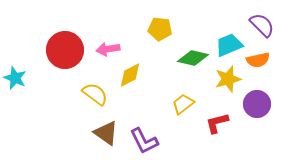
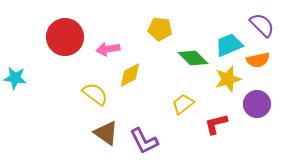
red circle: moved 13 px up
green diamond: rotated 32 degrees clockwise
cyan star: rotated 15 degrees counterclockwise
red L-shape: moved 1 px left, 1 px down
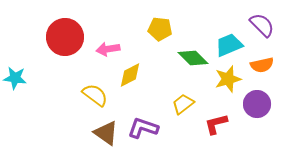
orange semicircle: moved 4 px right, 5 px down
yellow semicircle: moved 1 px down
purple L-shape: moved 1 px left, 13 px up; rotated 136 degrees clockwise
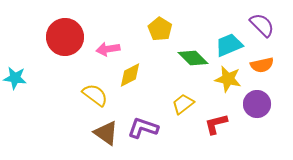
yellow pentagon: rotated 25 degrees clockwise
yellow star: rotated 28 degrees clockwise
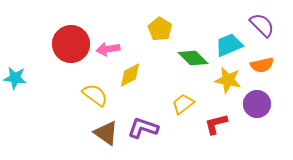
red circle: moved 6 px right, 7 px down
yellow star: moved 1 px down
